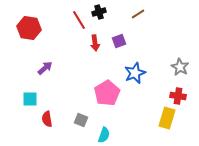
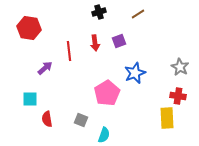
red line: moved 10 px left, 31 px down; rotated 24 degrees clockwise
yellow rectangle: rotated 20 degrees counterclockwise
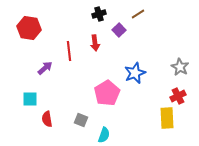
black cross: moved 2 px down
purple square: moved 11 px up; rotated 24 degrees counterclockwise
red cross: rotated 35 degrees counterclockwise
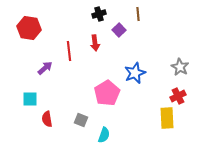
brown line: rotated 64 degrees counterclockwise
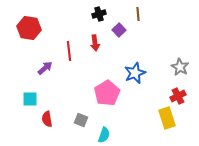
yellow rectangle: rotated 15 degrees counterclockwise
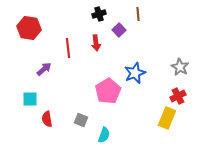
red arrow: moved 1 px right
red line: moved 1 px left, 3 px up
purple arrow: moved 1 px left, 1 px down
pink pentagon: moved 1 px right, 2 px up
yellow rectangle: rotated 40 degrees clockwise
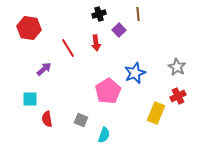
red line: rotated 24 degrees counterclockwise
gray star: moved 3 px left
yellow rectangle: moved 11 px left, 5 px up
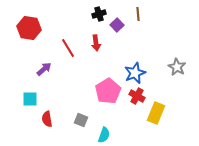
purple square: moved 2 px left, 5 px up
red cross: moved 41 px left; rotated 35 degrees counterclockwise
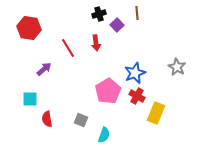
brown line: moved 1 px left, 1 px up
